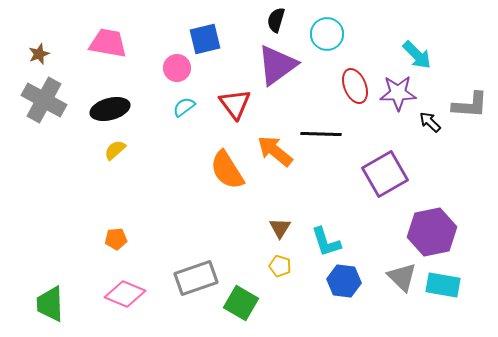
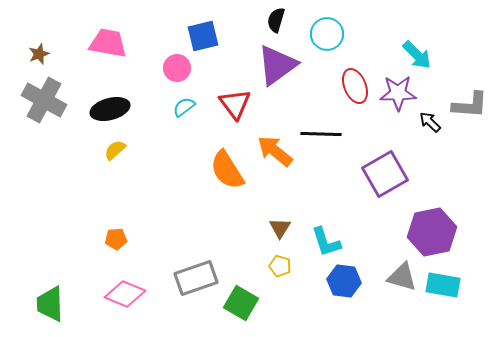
blue square: moved 2 px left, 3 px up
gray triangle: rotated 28 degrees counterclockwise
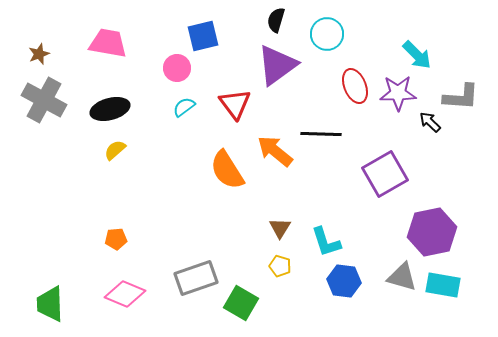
gray L-shape: moved 9 px left, 8 px up
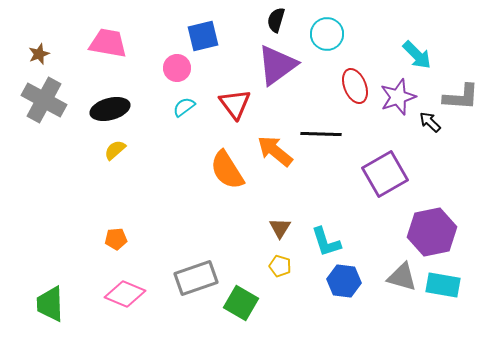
purple star: moved 4 px down; rotated 18 degrees counterclockwise
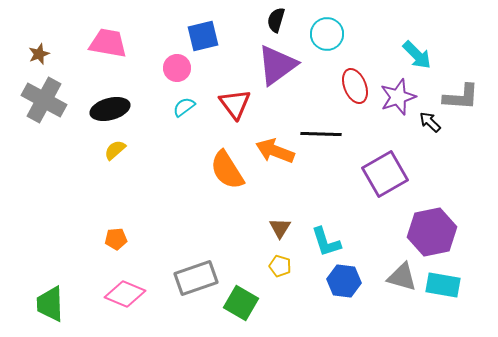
orange arrow: rotated 18 degrees counterclockwise
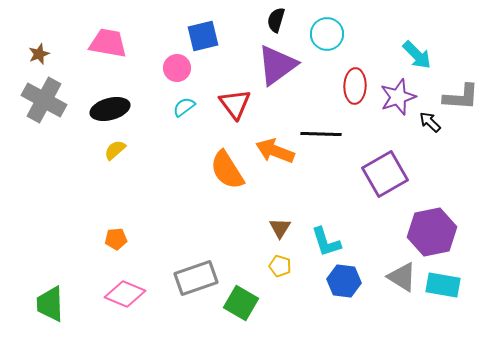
red ellipse: rotated 24 degrees clockwise
gray triangle: rotated 16 degrees clockwise
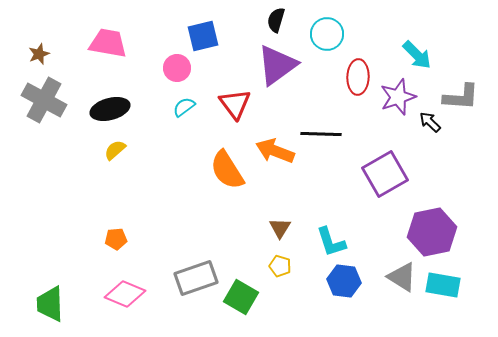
red ellipse: moved 3 px right, 9 px up
cyan L-shape: moved 5 px right
green square: moved 6 px up
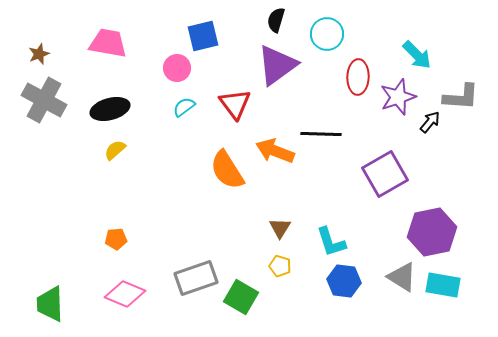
black arrow: rotated 85 degrees clockwise
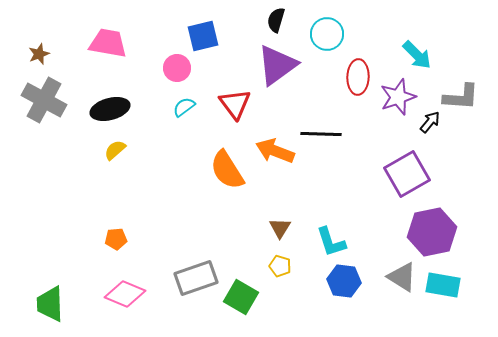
purple square: moved 22 px right
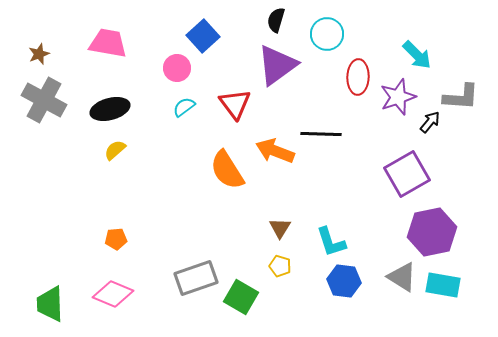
blue square: rotated 28 degrees counterclockwise
pink diamond: moved 12 px left
